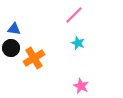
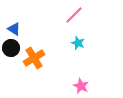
blue triangle: rotated 24 degrees clockwise
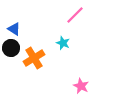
pink line: moved 1 px right
cyan star: moved 15 px left
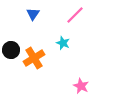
blue triangle: moved 19 px right, 15 px up; rotated 32 degrees clockwise
black circle: moved 2 px down
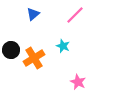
blue triangle: rotated 16 degrees clockwise
cyan star: moved 3 px down
pink star: moved 3 px left, 4 px up
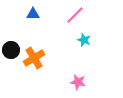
blue triangle: rotated 40 degrees clockwise
cyan star: moved 21 px right, 6 px up
pink star: rotated 14 degrees counterclockwise
